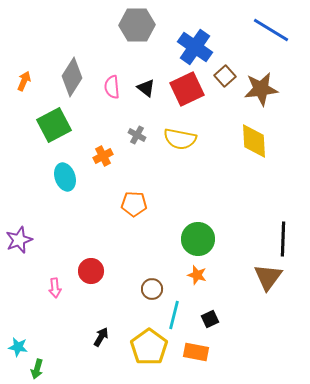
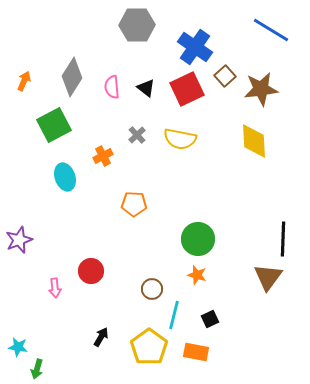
gray cross: rotated 18 degrees clockwise
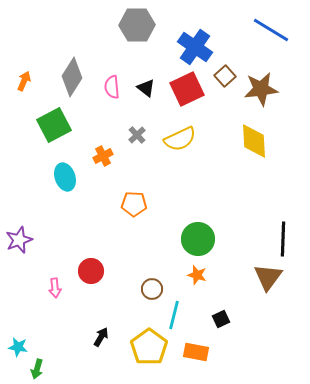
yellow semicircle: rotated 36 degrees counterclockwise
black square: moved 11 px right
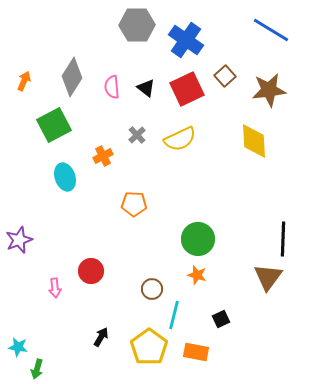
blue cross: moved 9 px left, 7 px up
brown star: moved 8 px right, 1 px down
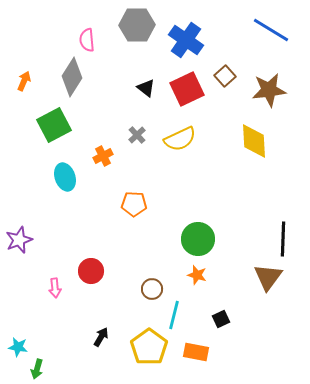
pink semicircle: moved 25 px left, 47 px up
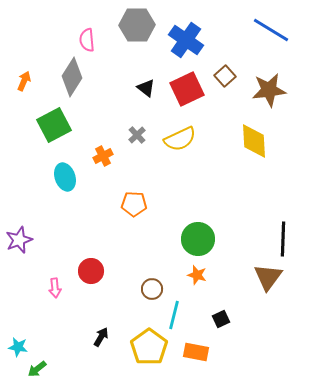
green arrow: rotated 36 degrees clockwise
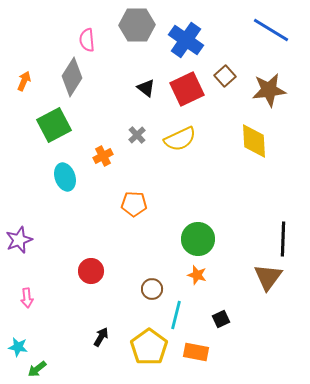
pink arrow: moved 28 px left, 10 px down
cyan line: moved 2 px right
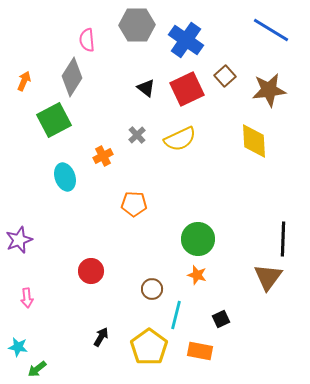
green square: moved 5 px up
orange rectangle: moved 4 px right, 1 px up
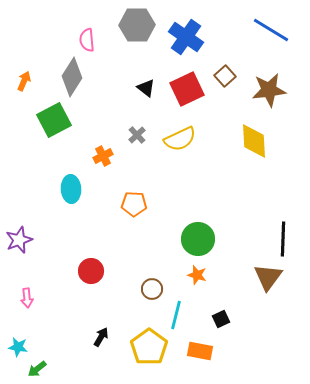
blue cross: moved 3 px up
cyan ellipse: moved 6 px right, 12 px down; rotated 16 degrees clockwise
